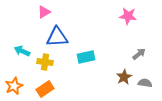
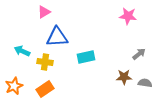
brown star: rotated 28 degrees clockwise
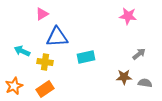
pink triangle: moved 2 px left, 2 px down
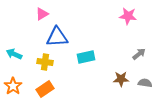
cyan arrow: moved 8 px left, 3 px down
brown star: moved 3 px left, 2 px down
orange star: moved 1 px left; rotated 12 degrees counterclockwise
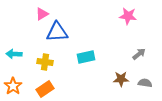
blue triangle: moved 5 px up
cyan arrow: rotated 21 degrees counterclockwise
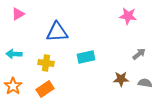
pink triangle: moved 24 px left
yellow cross: moved 1 px right, 1 px down
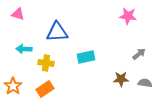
pink triangle: rotated 48 degrees clockwise
cyan arrow: moved 10 px right, 5 px up
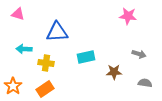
gray arrow: rotated 56 degrees clockwise
brown star: moved 7 px left, 7 px up
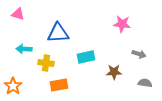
pink star: moved 6 px left, 8 px down
blue triangle: moved 1 px right, 1 px down
orange rectangle: moved 14 px right, 4 px up; rotated 24 degrees clockwise
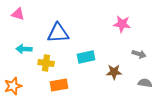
orange star: rotated 18 degrees clockwise
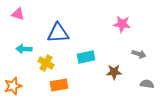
yellow cross: rotated 21 degrees clockwise
gray semicircle: moved 2 px right, 1 px down
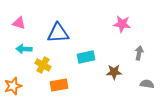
pink triangle: moved 1 px right, 9 px down
gray arrow: moved 1 px up; rotated 96 degrees counterclockwise
yellow cross: moved 3 px left, 2 px down
